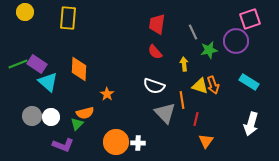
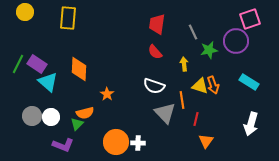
green line: rotated 42 degrees counterclockwise
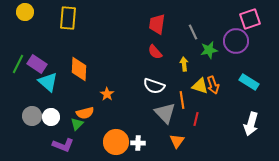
orange triangle: moved 29 px left
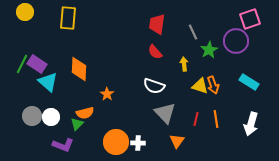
green star: rotated 18 degrees counterclockwise
green line: moved 4 px right
orange line: moved 34 px right, 19 px down
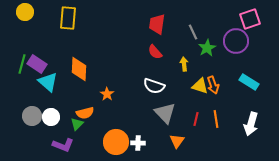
green star: moved 2 px left, 2 px up
green line: rotated 12 degrees counterclockwise
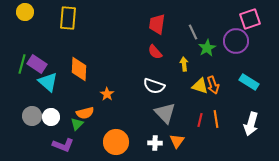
red line: moved 4 px right, 1 px down
white cross: moved 17 px right
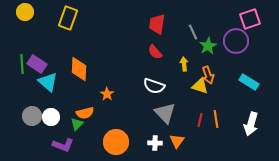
yellow rectangle: rotated 15 degrees clockwise
green star: moved 1 px right, 2 px up
green line: rotated 18 degrees counterclockwise
orange arrow: moved 5 px left, 10 px up
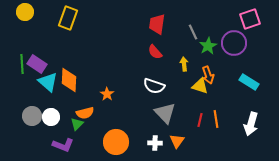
purple circle: moved 2 px left, 2 px down
orange diamond: moved 10 px left, 11 px down
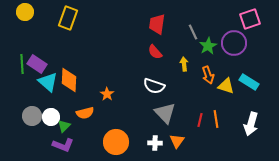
yellow triangle: moved 26 px right
green triangle: moved 13 px left, 2 px down
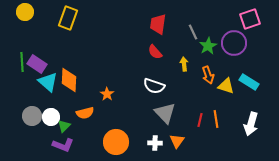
red trapezoid: moved 1 px right
green line: moved 2 px up
